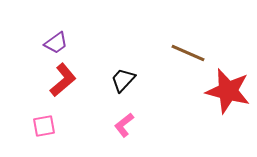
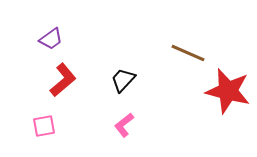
purple trapezoid: moved 5 px left, 4 px up
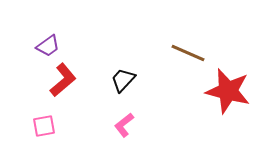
purple trapezoid: moved 3 px left, 7 px down
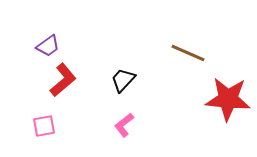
red star: moved 8 px down; rotated 9 degrees counterclockwise
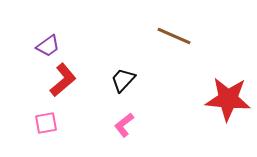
brown line: moved 14 px left, 17 px up
pink square: moved 2 px right, 3 px up
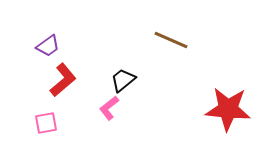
brown line: moved 3 px left, 4 px down
black trapezoid: rotated 8 degrees clockwise
red star: moved 10 px down
pink L-shape: moved 15 px left, 17 px up
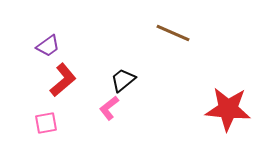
brown line: moved 2 px right, 7 px up
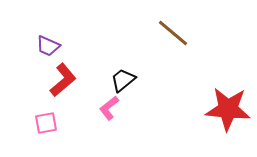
brown line: rotated 16 degrees clockwise
purple trapezoid: rotated 60 degrees clockwise
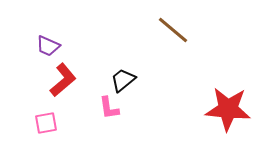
brown line: moved 3 px up
pink L-shape: rotated 60 degrees counterclockwise
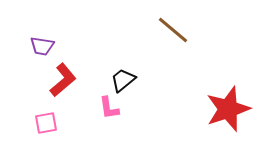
purple trapezoid: moved 6 px left; rotated 15 degrees counterclockwise
red star: rotated 24 degrees counterclockwise
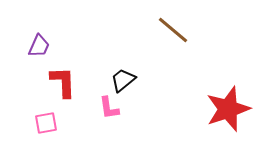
purple trapezoid: moved 3 px left; rotated 75 degrees counterclockwise
red L-shape: moved 2 px down; rotated 52 degrees counterclockwise
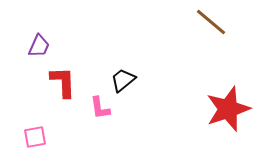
brown line: moved 38 px right, 8 px up
pink L-shape: moved 9 px left
pink square: moved 11 px left, 14 px down
